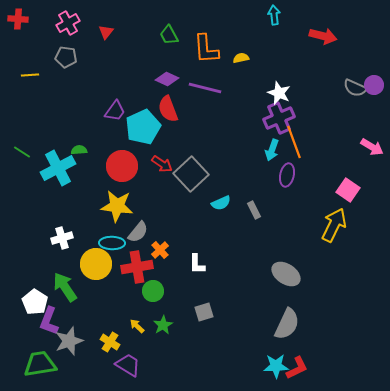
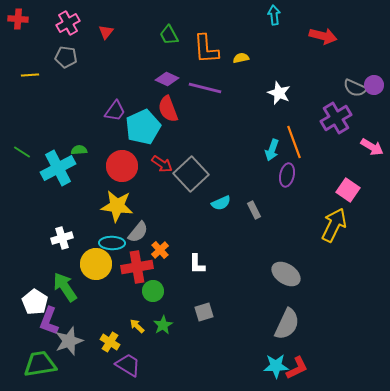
purple cross at (279, 118): moved 57 px right; rotated 8 degrees counterclockwise
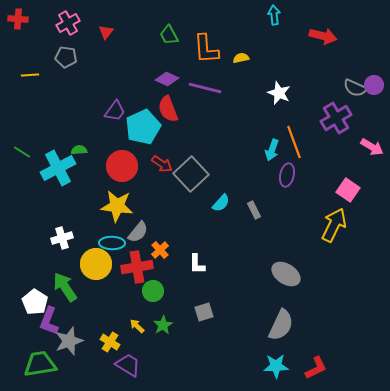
cyan semicircle at (221, 203): rotated 24 degrees counterclockwise
gray semicircle at (287, 324): moved 6 px left, 1 px down
red L-shape at (297, 368): moved 19 px right
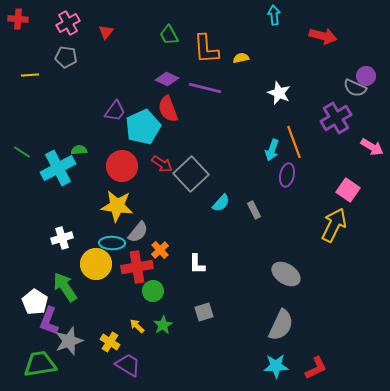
purple circle at (374, 85): moved 8 px left, 9 px up
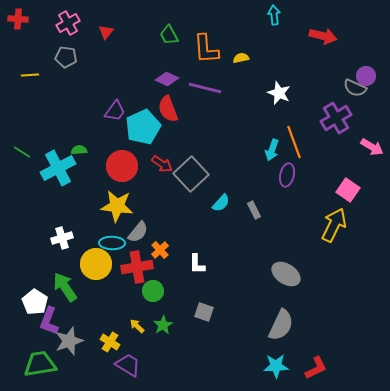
gray square at (204, 312): rotated 36 degrees clockwise
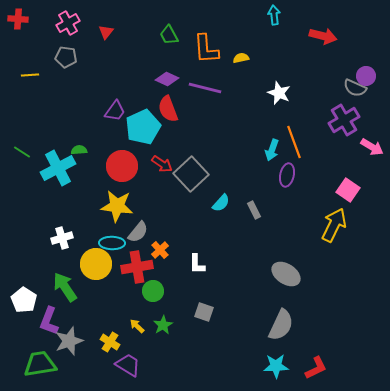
purple cross at (336, 118): moved 8 px right, 2 px down
white pentagon at (35, 302): moved 11 px left, 2 px up
